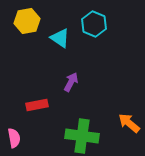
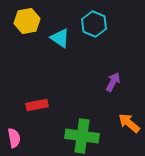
purple arrow: moved 42 px right
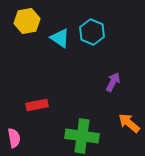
cyan hexagon: moved 2 px left, 8 px down
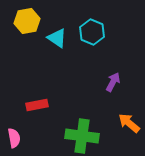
cyan triangle: moved 3 px left
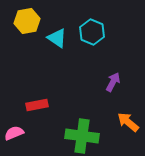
orange arrow: moved 1 px left, 1 px up
pink semicircle: moved 5 px up; rotated 102 degrees counterclockwise
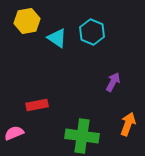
orange arrow: moved 2 px down; rotated 70 degrees clockwise
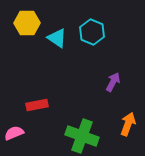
yellow hexagon: moved 2 px down; rotated 10 degrees clockwise
green cross: rotated 12 degrees clockwise
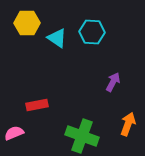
cyan hexagon: rotated 20 degrees counterclockwise
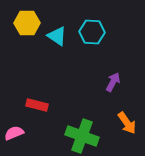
cyan triangle: moved 2 px up
red rectangle: rotated 25 degrees clockwise
orange arrow: moved 1 px left, 1 px up; rotated 125 degrees clockwise
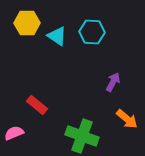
red rectangle: rotated 25 degrees clockwise
orange arrow: moved 4 px up; rotated 15 degrees counterclockwise
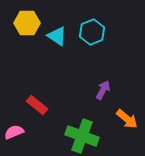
cyan hexagon: rotated 25 degrees counterclockwise
purple arrow: moved 10 px left, 8 px down
pink semicircle: moved 1 px up
